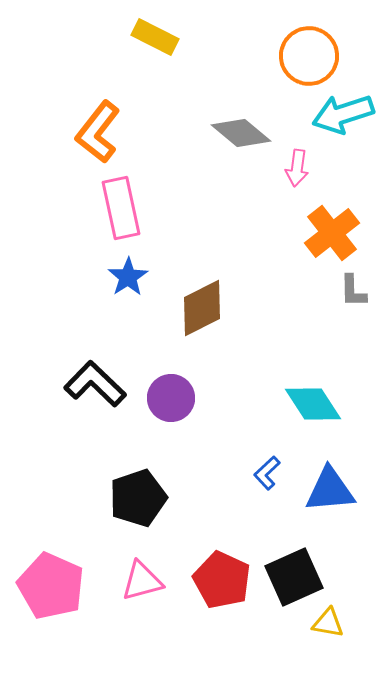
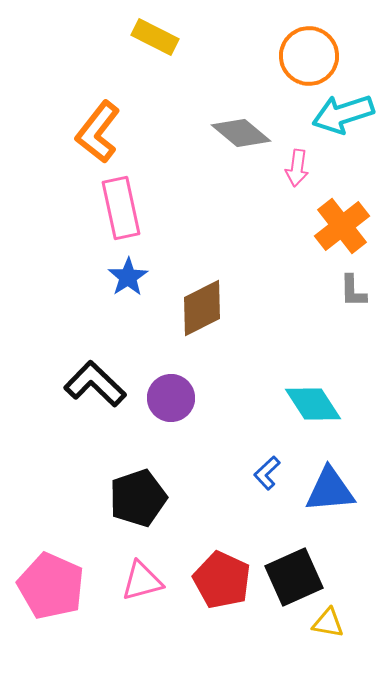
orange cross: moved 10 px right, 7 px up
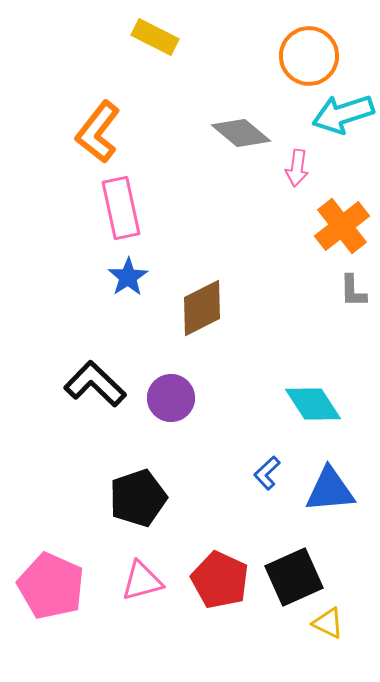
red pentagon: moved 2 px left
yellow triangle: rotated 16 degrees clockwise
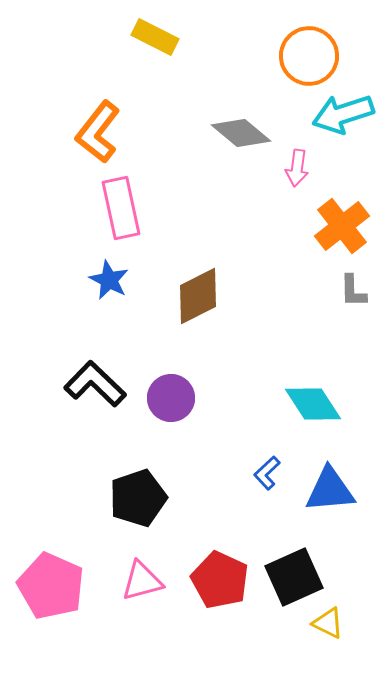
blue star: moved 19 px left, 3 px down; rotated 12 degrees counterclockwise
brown diamond: moved 4 px left, 12 px up
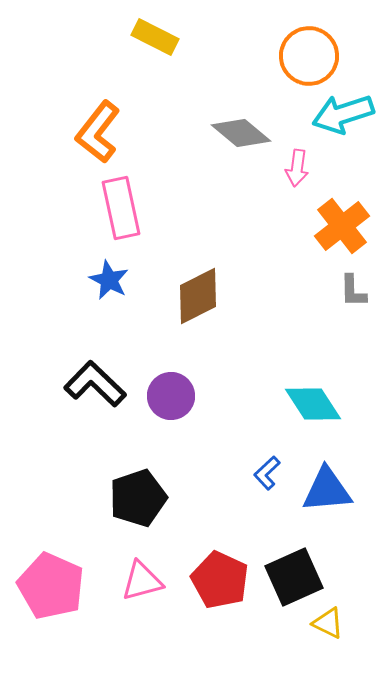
purple circle: moved 2 px up
blue triangle: moved 3 px left
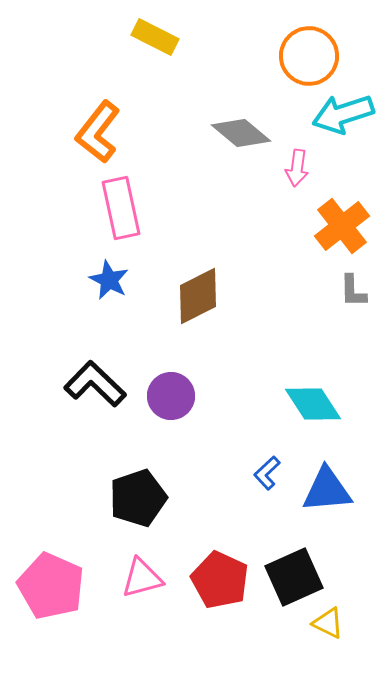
pink triangle: moved 3 px up
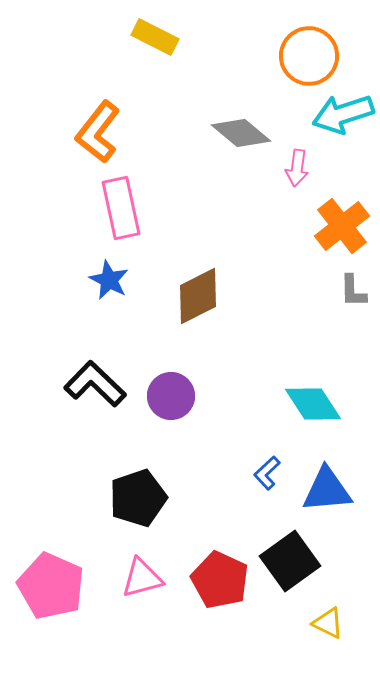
black square: moved 4 px left, 16 px up; rotated 12 degrees counterclockwise
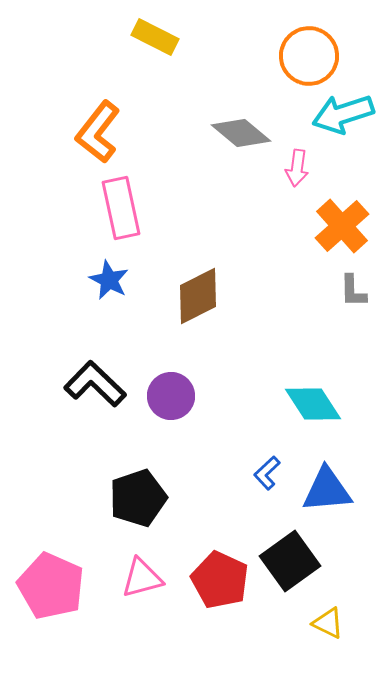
orange cross: rotated 4 degrees counterclockwise
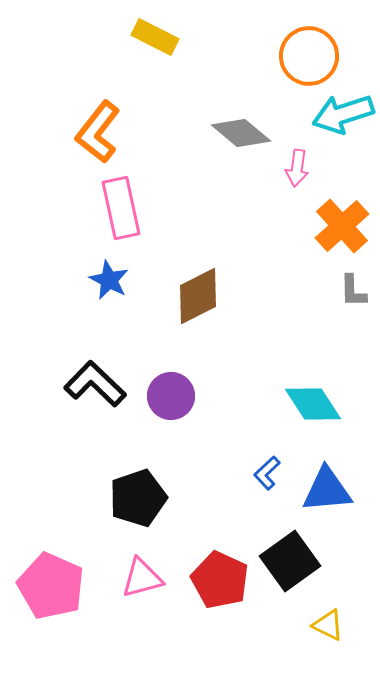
yellow triangle: moved 2 px down
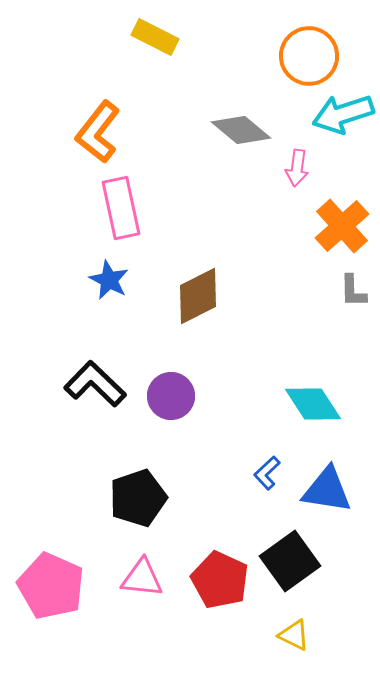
gray diamond: moved 3 px up
blue triangle: rotated 14 degrees clockwise
pink triangle: rotated 21 degrees clockwise
yellow triangle: moved 34 px left, 10 px down
